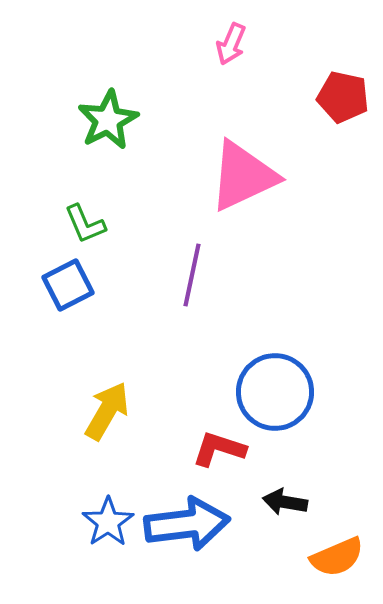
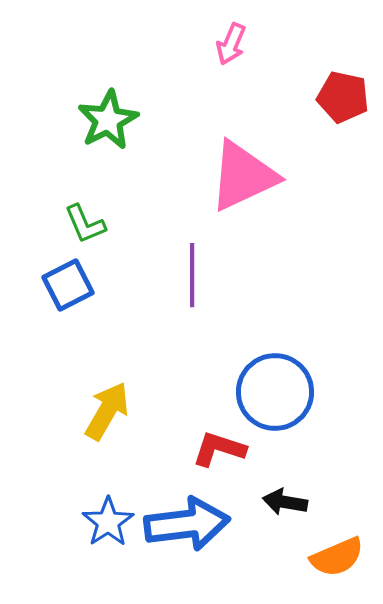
purple line: rotated 12 degrees counterclockwise
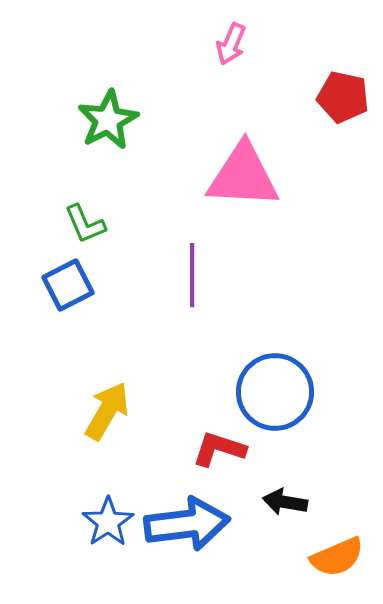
pink triangle: rotated 28 degrees clockwise
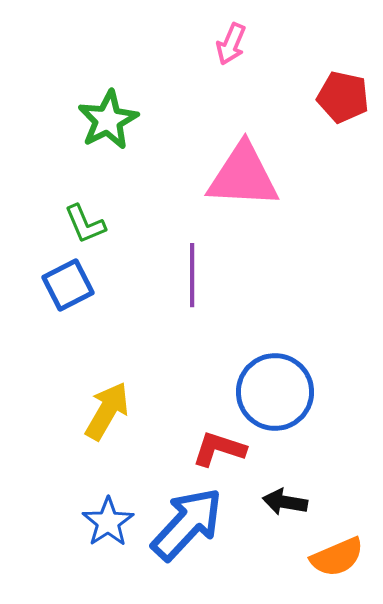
blue arrow: rotated 40 degrees counterclockwise
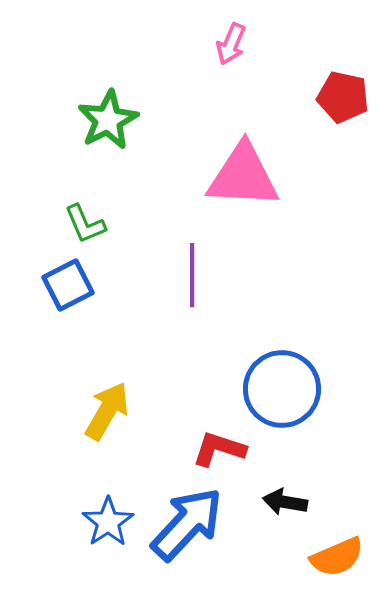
blue circle: moved 7 px right, 3 px up
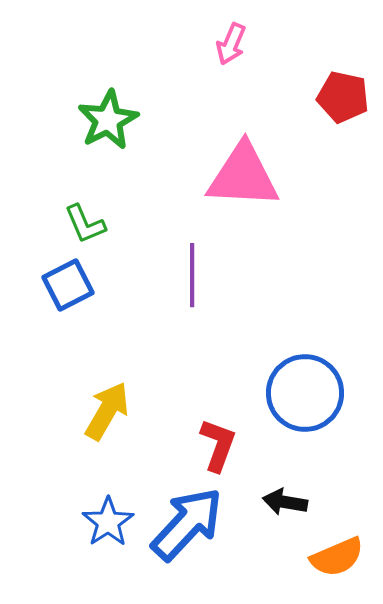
blue circle: moved 23 px right, 4 px down
red L-shape: moved 1 px left, 4 px up; rotated 92 degrees clockwise
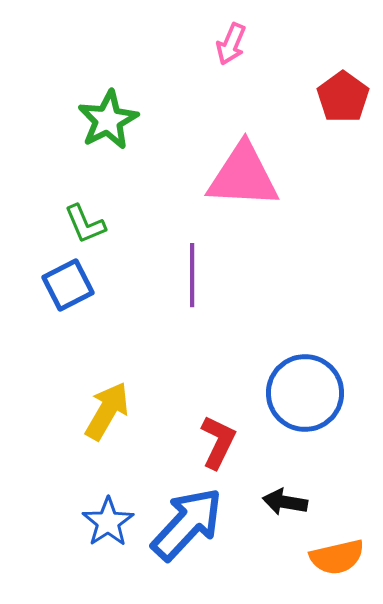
red pentagon: rotated 24 degrees clockwise
red L-shape: moved 3 px up; rotated 6 degrees clockwise
orange semicircle: rotated 10 degrees clockwise
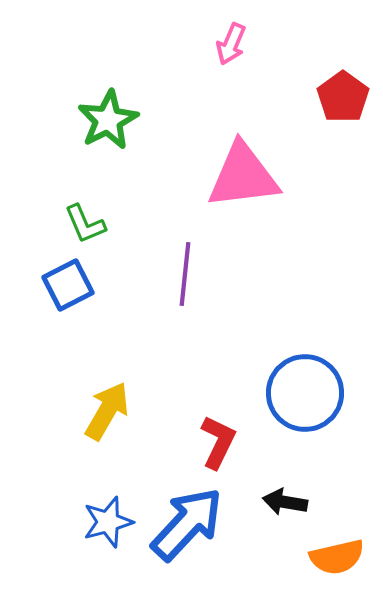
pink triangle: rotated 10 degrees counterclockwise
purple line: moved 7 px left, 1 px up; rotated 6 degrees clockwise
blue star: rotated 18 degrees clockwise
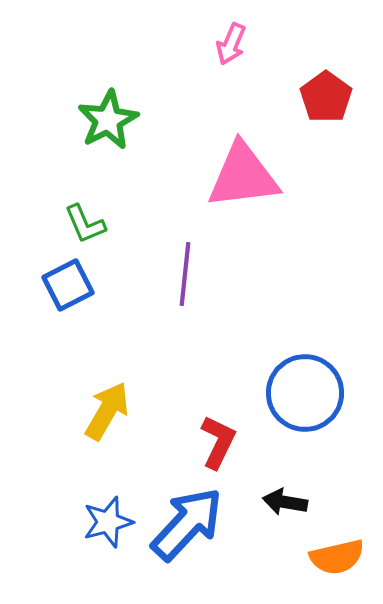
red pentagon: moved 17 px left
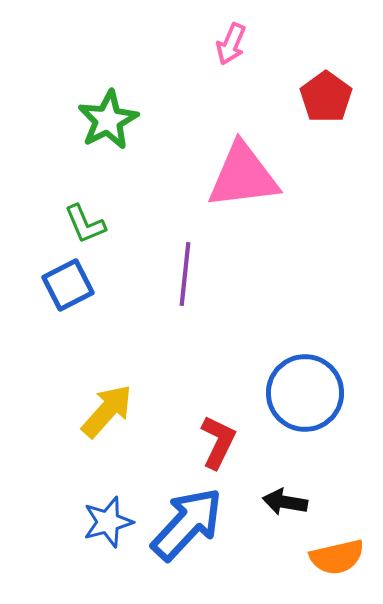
yellow arrow: rotated 12 degrees clockwise
